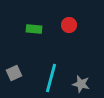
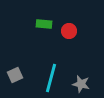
red circle: moved 6 px down
green rectangle: moved 10 px right, 5 px up
gray square: moved 1 px right, 2 px down
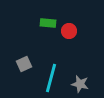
green rectangle: moved 4 px right, 1 px up
gray square: moved 9 px right, 11 px up
gray star: moved 1 px left
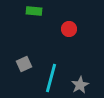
green rectangle: moved 14 px left, 12 px up
red circle: moved 2 px up
gray star: moved 1 px down; rotated 30 degrees clockwise
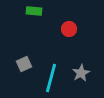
gray star: moved 1 px right, 12 px up
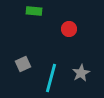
gray square: moved 1 px left
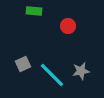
red circle: moved 1 px left, 3 px up
gray star: moved 2 px up; rotated 18 degrees clockwise
cyan line: moved 1 px right, 3 px up; rotated 60 degrees counterclockwise
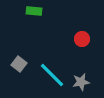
red circle: moved 14 px right, 13 px down
gray square: moved 4 px left; rotated 28 degrees counterclockwise
gray star: moved 11 px down
